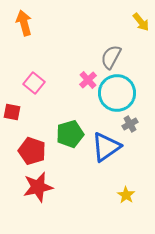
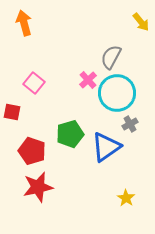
yellow star: moved 3 px down
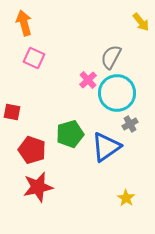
pink square: moved 25 px up; rotated 15 degrees counterclockwise
red pentagon: moved 1 px up
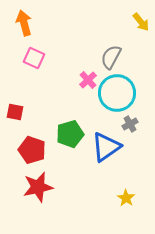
red square: moved 3 px right
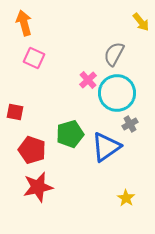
gray semicircle: moved 3 px right, 3 px up
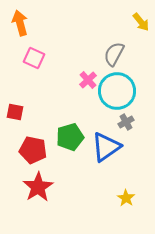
orange arrow: moved 4 px left
cyan circle: moved 2 px up
gray cross: moved 4 px left, 2 px up
green pentagon: moved 3 px down
red pentagon: moved 1 px right; rotated 8 degrees counterclockwise
red star: rotated 20 degrees counterclockwise
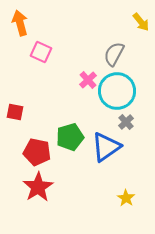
pink square: moved 7 px right, 6 px up
gray cross: rotated 14 degrees counterclockwise
red pentagon: moved 4 px right, 2 px down
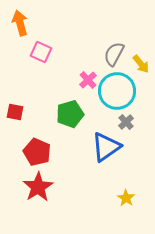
yellow arrow: moved 42 px down
green pentagon: moved 23 px up
red pentagon: rotated 12 degrees clockwise
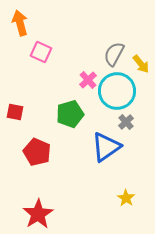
red star: moved 27 px down
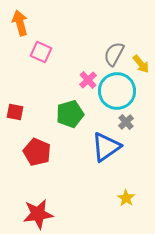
red star: rotated 24 degrees clockwise
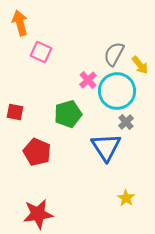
yellow arrow: moved 1 px left, 1 px down
green pentagon: moved 2 px left
blue triangle: rotated 28 degrees counterclockwise
